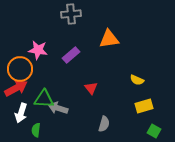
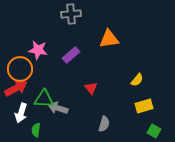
yellow semicircle: rotated 72 degrees counterclockwise
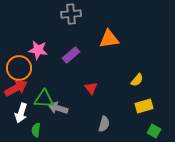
orange circle: moved 1 px left, 1 px up
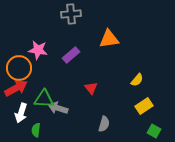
yellow rectangle: rotated 18 degrees counterclockwise
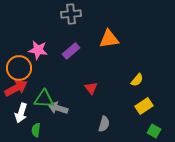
purple rectangle: moved 4 px up
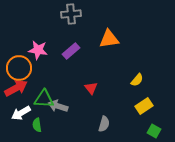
gray arrow: moved 2 px up
white arrow: rotated 42 degrees clockwise
green semicircle: moved 1 px right, 5 px up; rotated 16 degrees counterclockwise
